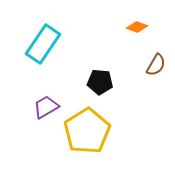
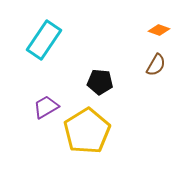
orange diamond: moved 22 px right, 3 px down
cyan rectangle: moved 1 px right, 4 px up
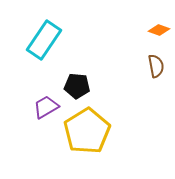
brown semicircle: moved 1 px down; rotated 40 degrees counterclockwise
black pentagon: moved 23 px left, 4 px down
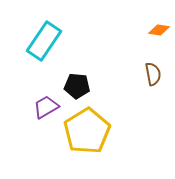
orange diamond: rotated 10 degrees counterclockwise
cyan rectangle: moved 1 px down
brown semicircle: moved 3 px left, 8 px down
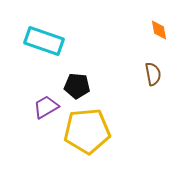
orange diamond: rotated 70 degrees clockwise
cyan rectangle: rotated 75 degrees clockwise
yellow pentagon: rotated 27 degrees clockwise
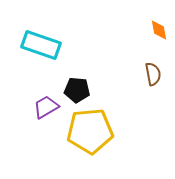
cyan rectangle: moved 3 px left, 4 px down
black pentagon: moved 4 px down
yellow pentagon: moved 3 px right
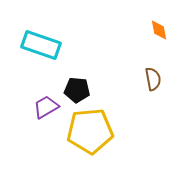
brown semicircle: moved 5 px down
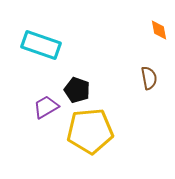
brown semicircle: moved 4 px left, 1 px up
black pentagon: rotated 15 degrees clockwise
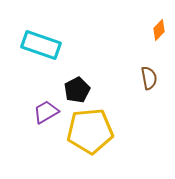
orange diamond: rotated 55 degrees clockwise
black pentagon: rotated 25 degrees clockwise
purple trapezoid: moved 5 px down
